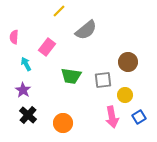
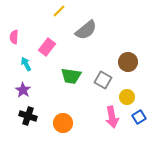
gray square: rotated 36 degrees clockwise
yellow circle: moved 2 px right, 2 px down
black cross: moved 1 px down; rotated 24 degrees counterclockwise
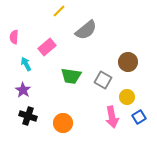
pink rectangle: rotated 12 degrees clockwise
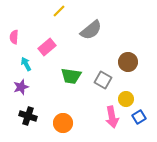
gray semicircle: moved 5 px right
purple star: moved 2 px left, 3 px up; rotated 21 degrees clockwise
yellow circle: moved 1 px left, 2 px down
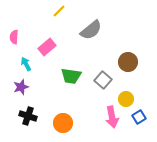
gray square: rotated 12 degrees clockwise
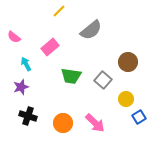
pink semicircle: rotated 56 degrees counterclockwise
pink rectangle: moved 3 px right
pink arrow: moved 17 px left, 6 px down; rotated 35 degrees counterclockwise
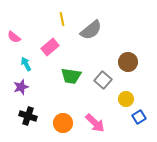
yellow line: moved 3 px right, 8 px down; rotated 56 degrees counterclockwise
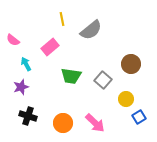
pink semicircle: moved 1 px left, 3 px down
brown circle: moved 3 px right, 2 px down
